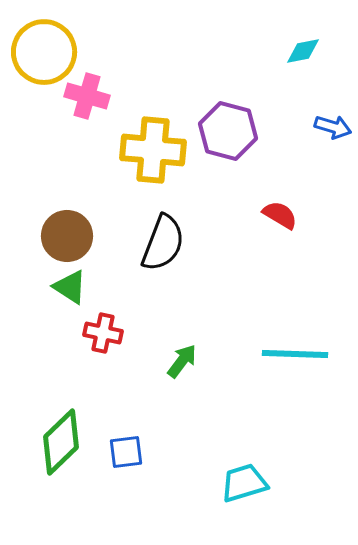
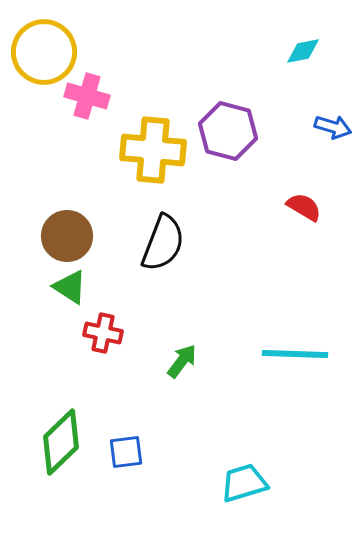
red semicircle: moved 24 px right, 8 px up
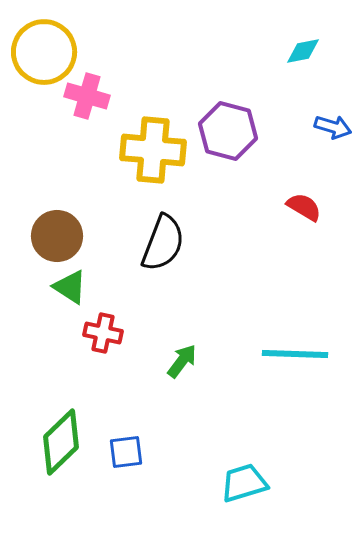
brown circle: moved 10 px left
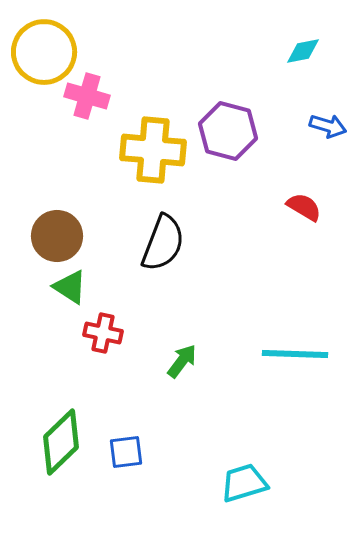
blue arrow: moved 5 px left, 1 px up
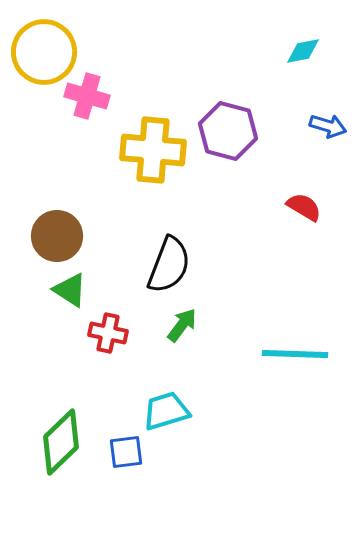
black semicircle: moved 6 px right, 22 px down
green triangle: moved 3 px down
red cross: moved 5 px right
green arrow: moved 36 px up
cyan trapezoid: moved 78 px left, 72 px up
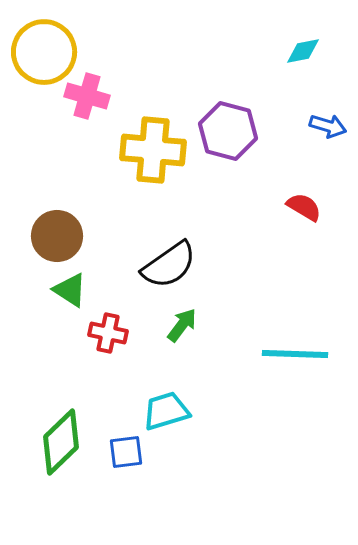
black semicircle: rotated 34 degrees clockwise
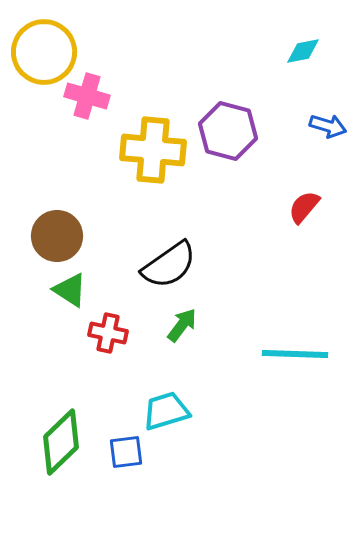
red semicircle: rotated 81 degrees counterclockwise
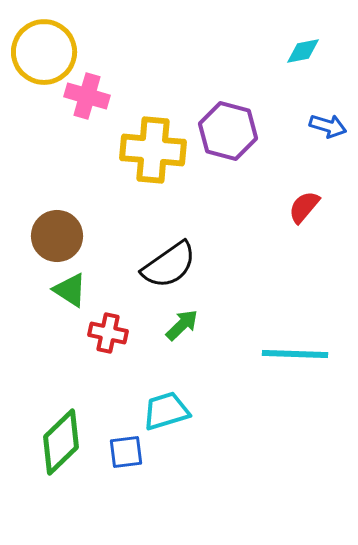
green arrow: rotated 9 degrees clockwise
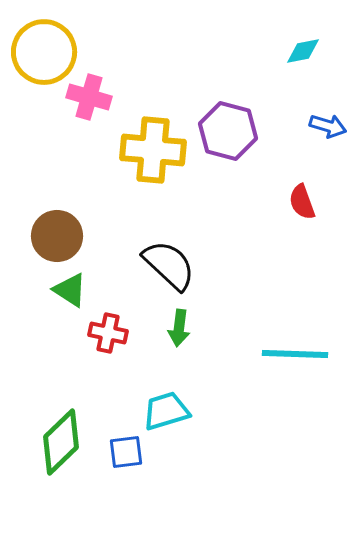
pink cross: moved 2 px right, 1 px down
red semicircle: moved 2 px left, 5 px up; rotated 60 degrees counterclockwise
black semicircle: rotated 102 degrees counterclockwise
green arrow: moved 3 px left, 3 px down; rotated 141 degrees clockwise
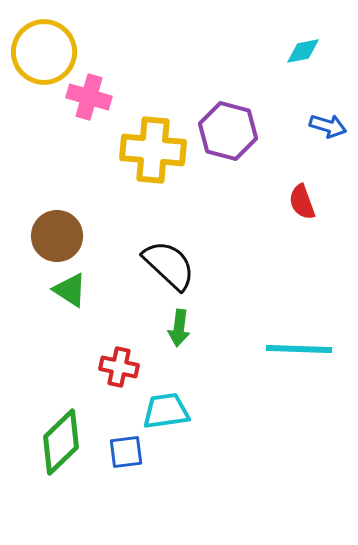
red cross: moved 11 px right, 34 px down
cyan line: moved 4 px right, 5 px up
cyan trapezoid: rotated 9 degrees clockwise
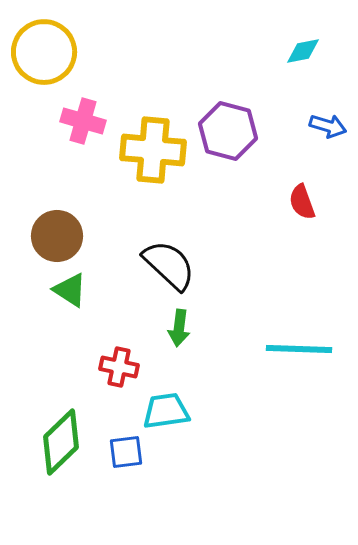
pink cross: moved 6 px left, 24 px down
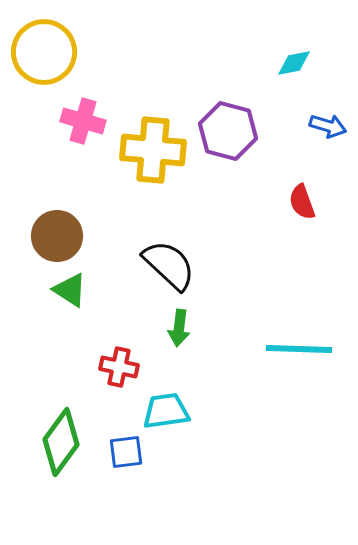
cyan diamond: moved 9 px left, 12 px down
green diamond: rotated 10 degrees counterclockwise
